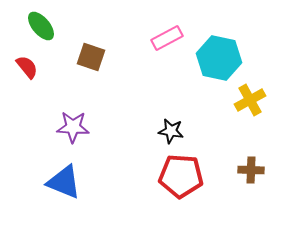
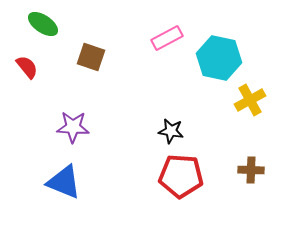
green ellipse: moved 2 px right, 2 px up; rotated 16 degrees counterclockwise
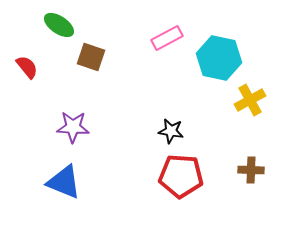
green ellipse: moved 16 px right, 1 px down
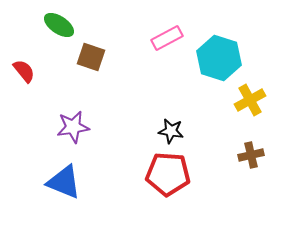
cyan hexagon: rotated 6 degrees clockwise
red semicircle: moved 3 px left, 4 px down
purple star: rotated 12 degrees counterclockwise
brown cross: moved 15 px up; rotated 15 degrees counterclockwise
red pentagon: moved 13 px left, 2 px up
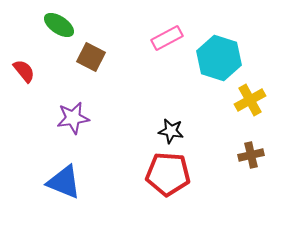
brown square: rotated 8 degrees clockwise
purple star: moved 9 px up
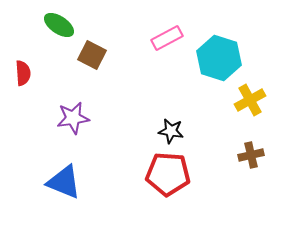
brown square: moved 1 px right, 2 px up
red semicircle: moved 1 px left, 2 px down; rotated 35 degrees clockwise
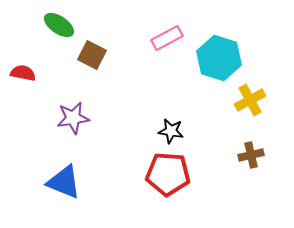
red semicircle: rotated 75 degrees counterclockwise
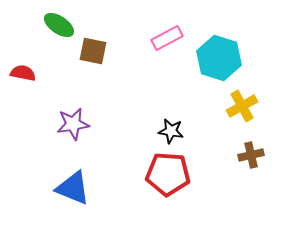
brown square: moved 1 px right, 4 px up; rotated 16 degrees counterclockwise
yellow cross: moved 8 px left, 6 px down
purple star: moved 6 px down
blue triangle: moved 9 px right, 6 px down
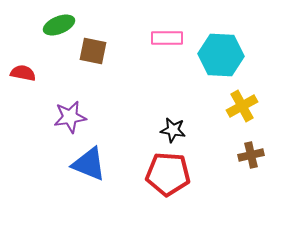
green ellipse: rotated 56 degrees counterclockwise
pink rectangle: rotated 28 degrees clockwise
cyan hexagon: moved 2 px right, 3 px up; rotated 15 degrees counterclockwise
purple star: moved 3 px left, 7 px up
black star: moved 2 px right, 1 px up
blue triangle: moved 16 px right, 24 px up
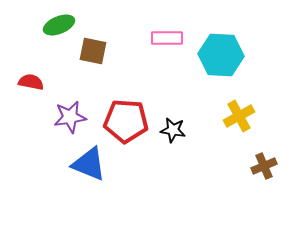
red semicircle: moved 8 px right, 9 px down
yellow cross: moved 3 px left, 10 px down
brown cross: moved 13 px right, 11 px down; rotated 10 degrees counterclockwise
red pentagon: moved 42 px left, 53 px up
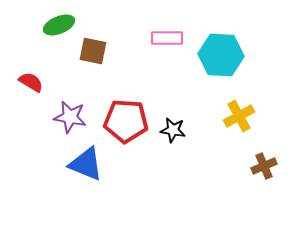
red semicircle: rotated 20 degrees clockwise
purple star: rotated 20 degrees clockwise
blue triangle: moved 3 px left
